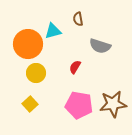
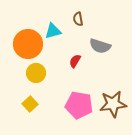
red semicircle: moved 6 px up
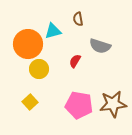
yellow circle: moved 3 px right, 4 px up
yellow square: moved 2 px up
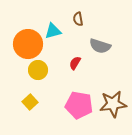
red semicircle: moved 2 px down
yellow circle: moved 1 px left, 1 px down
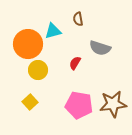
gray semicircle: moved 2 px down
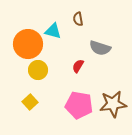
cyan triangle: rotated 30 degrees clockwise
red semicircle: moved 3 px right, 3 px down
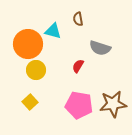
yellow circle: moved 2 px left
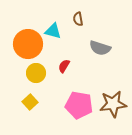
red semicircle: moved 14 px left
yellow circle: moved 3 px down
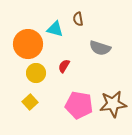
cyan triangle: moved 2 px right, 2 px up
